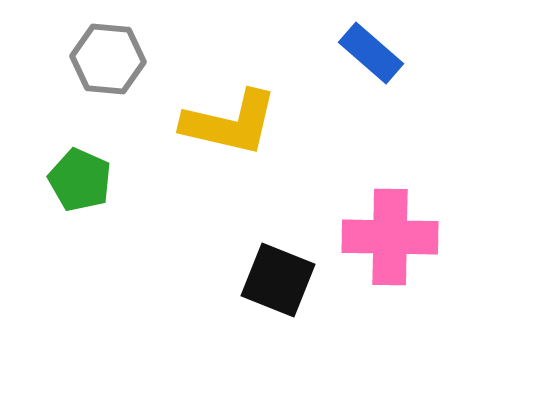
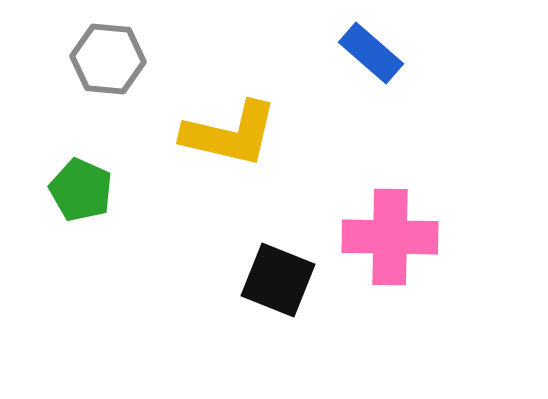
yellow L-shape: moved 11 px down
green pentagon: moved 1 px right, 10 px down
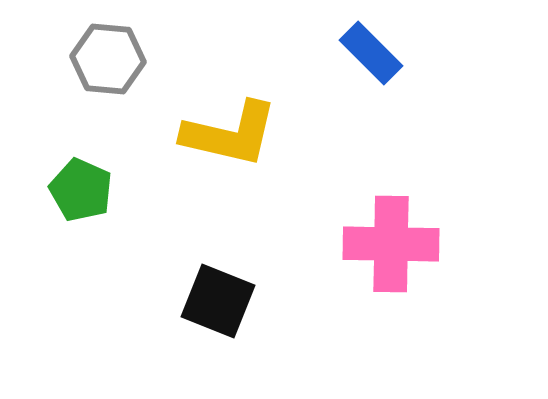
blue rectangle: rotated 4 degrees clockwise
pink cross: moved 1 px right, 7 px down
black square: moved 60 px left, 21 px down
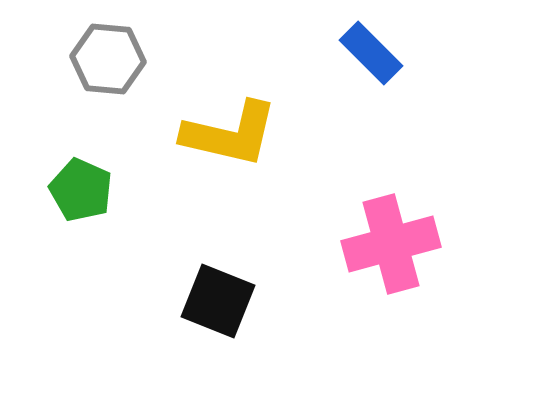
pink cross: rotated 16 degrees counterclockwise
